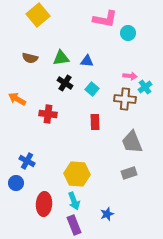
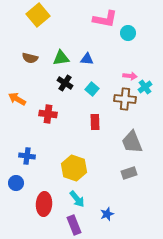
blue triangle: moved 2 px up
blue cross: moved 5 px up; rotated 21 degrees counterclockwise
yellow hexagon: moved 3 px left, 6 px up; rotated 15 degrees clockwise
cyan arrow: moved 3 px right, 2 px up; rotated 18 degrees counterclockwise
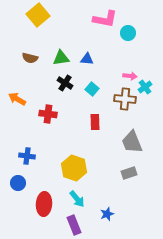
blue circle: moved 2 px right
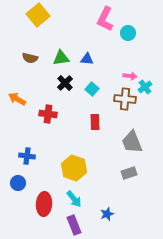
pink L-shape: rotated 105 degrees clockwise
black cross: rotated 14 degrees clockwise
cyan arrow: moved 3 px left
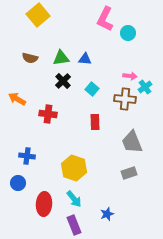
blue triangle: moved 2 px left
black cross: moved 2 px left, 2 px up
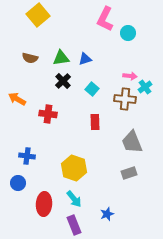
blue triangle: rotated 24 degrees counterclockwise
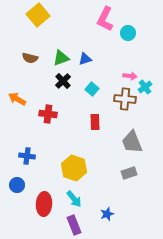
green triangle: rotated 12 degrees counterclockwise
blue circle: moved 1 px left, 2 px down
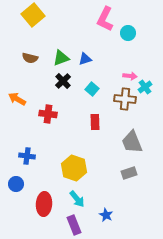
yellow square: moved 5 px left
blue circle: moved 1 px left, 1 px up
cyan arrow: moved 3 px right
blue star: moved 1 px left, 1 px down; rotated 24 degrees counterclockwise
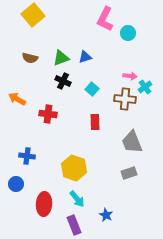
blue triangle: moved 2 px up
black cross: rotated 21 degrees counterclockwise
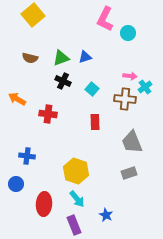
yellow hexagon: moved 2 px right, 3 px down
